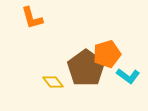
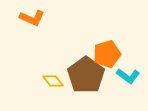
orange L-shape: rotated 50 degrees counterclockwise
brown pentagon: moved 7 px down
yellow diamond: moved 1 px up
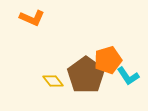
orange pentagon: moved 1 px right, 6 px down
cyan L-shape: rotated 20 degrees clockwise
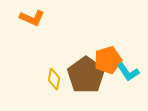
cyan L-shape: moved 4 px up
yellow diamond: moved 1 px right, 2 px up; rotated 50 degrees clockwise
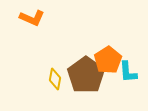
orange pentagon: rotated 16 degrees counterclockwise
cyan L-shape: rotated 30 degrees clockwise
yellow diamond: moved 1 px right
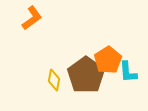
orange L-shape: rotated 60 degrees counterclockwise
yellow diamond: moved 1 px left, 1 px down
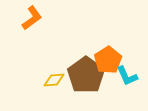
cyan L-shape: moved 1 px left, 4 px down; rotated 20 degrees counterclockwise
yellow diamond: rotated 75 degrees clockwise
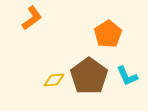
orange pentagon: moved 26 px up
brown pentagon: moved 3 px right, 1 px down
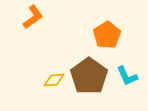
orange L-shape: moved 1 px right, 1 px up
orange pentagon: moved 1 px left, 1 px down
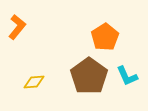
orange L-shape: moved 16 px left, 10 px down; rotated 15 degrees counterclockwise
orange pentagon: moved 2 px left, 2 px down
yellow diamond: moved 20 px left, 2 px down
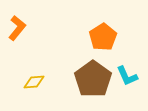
orange L-shape: moved 1 px down
orange pentagon: moved 2 px left
brown pentagon: moved 4 px right, 3 px down
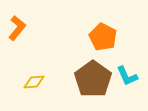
orange pentagon: rotated 12 degrees counterclockwise
